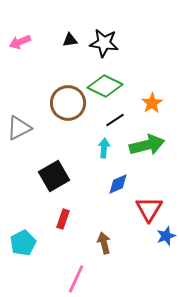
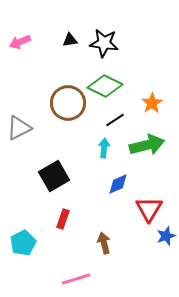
pink line: rotated 48 degrees clockwise
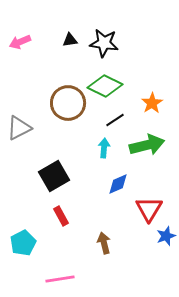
red rectangle: moved 2 px left, 3 px up; rotated 48 degrees counterclockwise
pink line: moved 16 px left; rotated 8 degrees clockwise
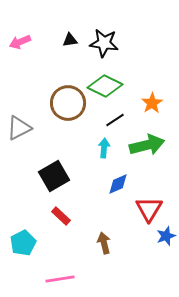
red rectangle: rotated 18 degrees counterclockwise
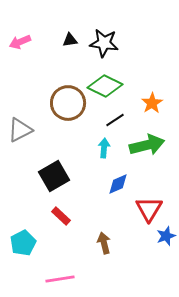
gray triangle: moved 1 px right, 2 px down
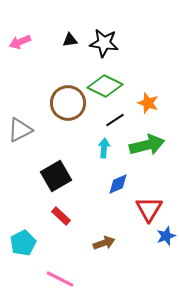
orange star: moved 4 px left; rotated 20 degrees counterclockwise
black square: moved 2 px right
brown arrow: rotated 85 degrees clockwise
pink line: rotated 36 degrees clockwise
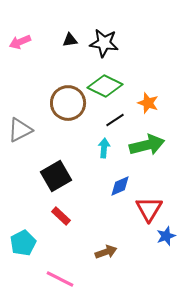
blue diamond: moved 2 px right, 2 px down
brown arrow: moved 2 px right, 9 px down
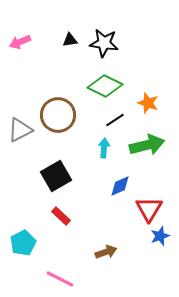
brown circle: moved 10 px left, 12 px down
blue star: moved 6 px left
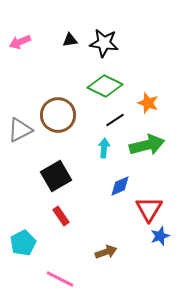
red rectangle: rotated 12 degrees clockwise
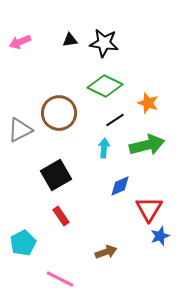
brown circle: moved 1 px right, 2 px up
black square: moved 1 px up
